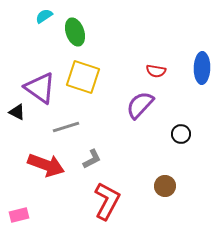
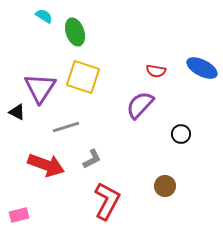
cyan semicircle: rotated 66 degrees clockwise
blue ellipse: rotated 64 degrees counterclockwise
purple triangle: rotated 28 degrees clockwise
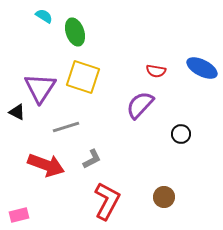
brown circle: moved 1 px left, 11 px down
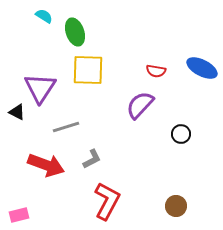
yellow square: moved 5 px right, 7 px up; rotated 16 degrees counterclockwise
brown circle: moved 12 px right, 9 px down
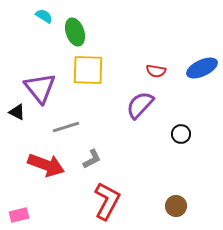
blue ellipse: rotated 52 degrees counterclockwise
purple triangle: rotated 12 degrees counterclockwise
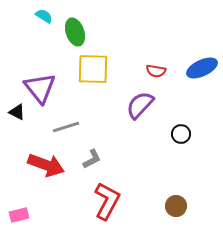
yellow square: moved 5 px right, 1 px up
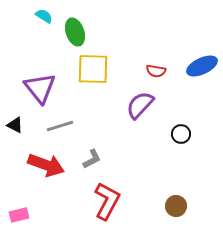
blue ellipse: moved 2 px up
black triangle: moved 2 px left, 13 px down
gray line: moved 6 px left, 1 px up
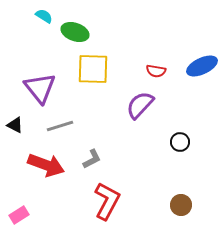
green ellipse: rotated 52 degrees counterclockwise
black circle: moved 1 px left, 8 px down
brown circle: moved 5 px right, 1 px up
pink rectangle: rotated 18 degrees counterclockwise
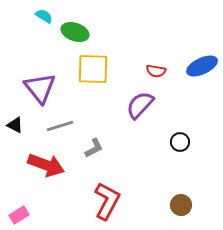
gray L-shape: moved 2 px right, 11 px up
